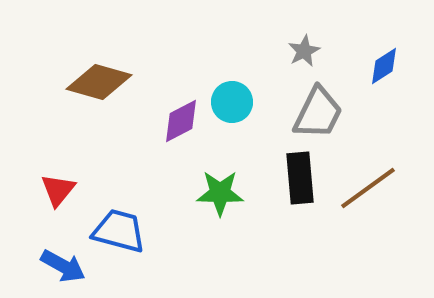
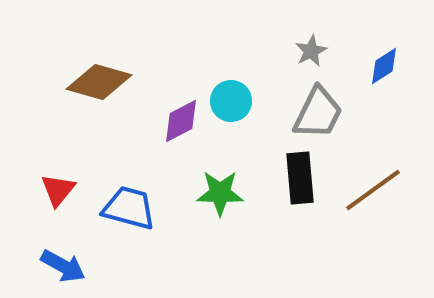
gray star: moved 7 px right
cyan circle: moved 1 px left, 1 px up
brown line: moved 5 px right, 2 px down
blue trapezoid: moved 10 px right, 23 px up
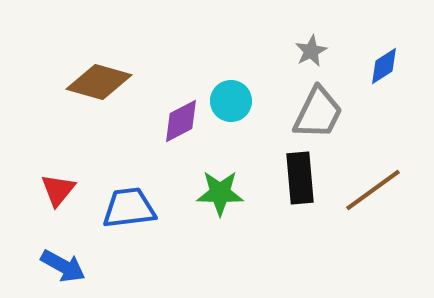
blue trapezoid: rotated 22 degrees counterclockwise
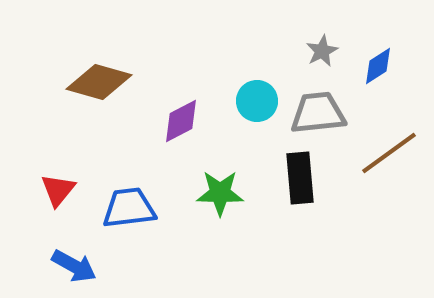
gray star: moved 11 px right
blue diamond: moved 6 px left
cyan circle: moved 26 px right
gray trapezoid: rotated 122 degrees counterclockwise
brown line: moved 16 px right, 37 px up
blue arrow: moved 11 px right
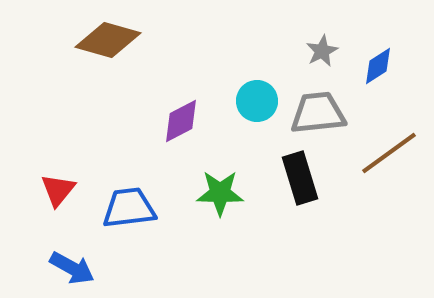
brown diamond: moved 9 px right, 42 px up
black rectangle: rotated 12 degrees counterclockwise
blue arrow: moved 2 px left, 2 px down
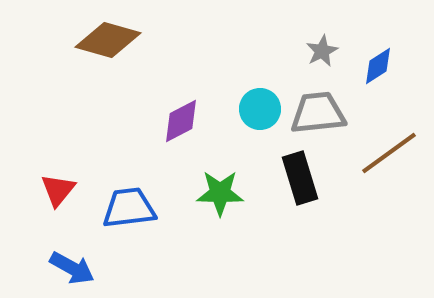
cyan circle: moved 3 px right, 8 px down
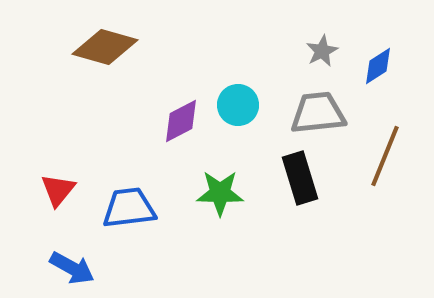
brown diamond: moved 3 px left, 7 px down
cyan circle: moved 22 px left, 4 px up
brown line: moved 4 px left, 3 px down; rotated 32 degrees counterclockwise
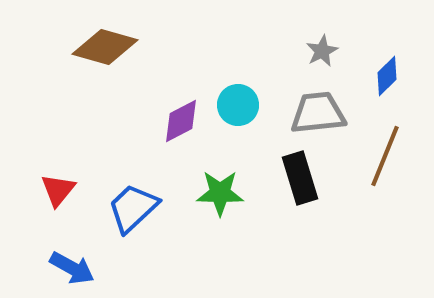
blue diamond: moved 9 px right, 10 px down; rotated 12 degrees counterclockwise
blue trapezoid: moved 4 px right; rotated 36 degrees counterclockwise
